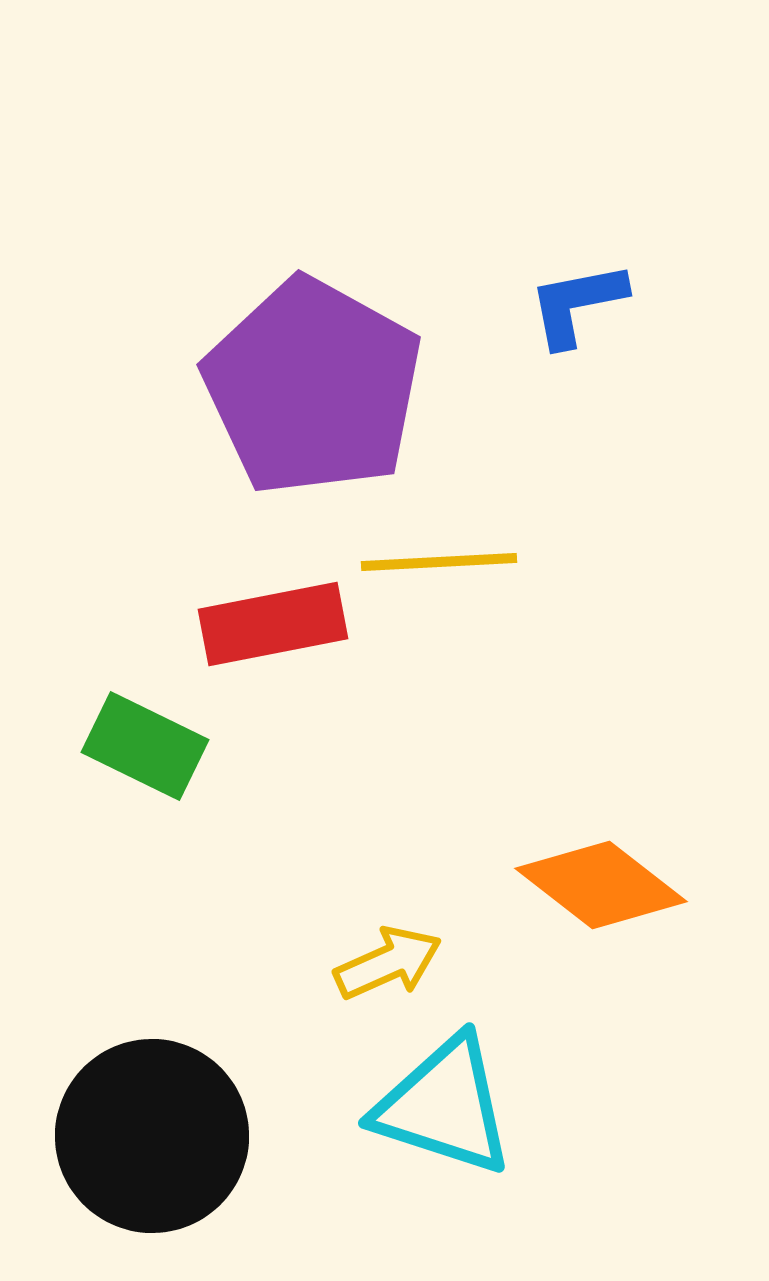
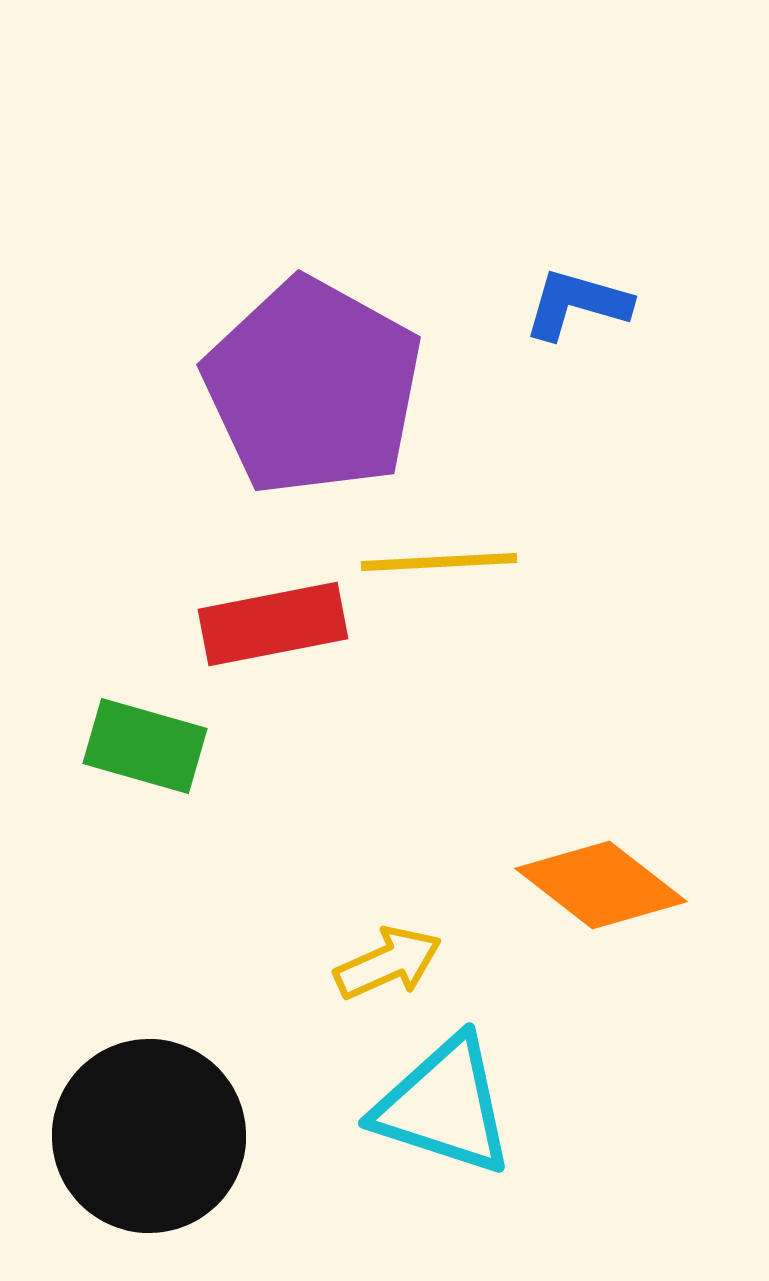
blue L-shape: rotated 27 degrees clockwise
green rectangle: rotated 10 degrees counterclockwise
black circle: moved 3 px left
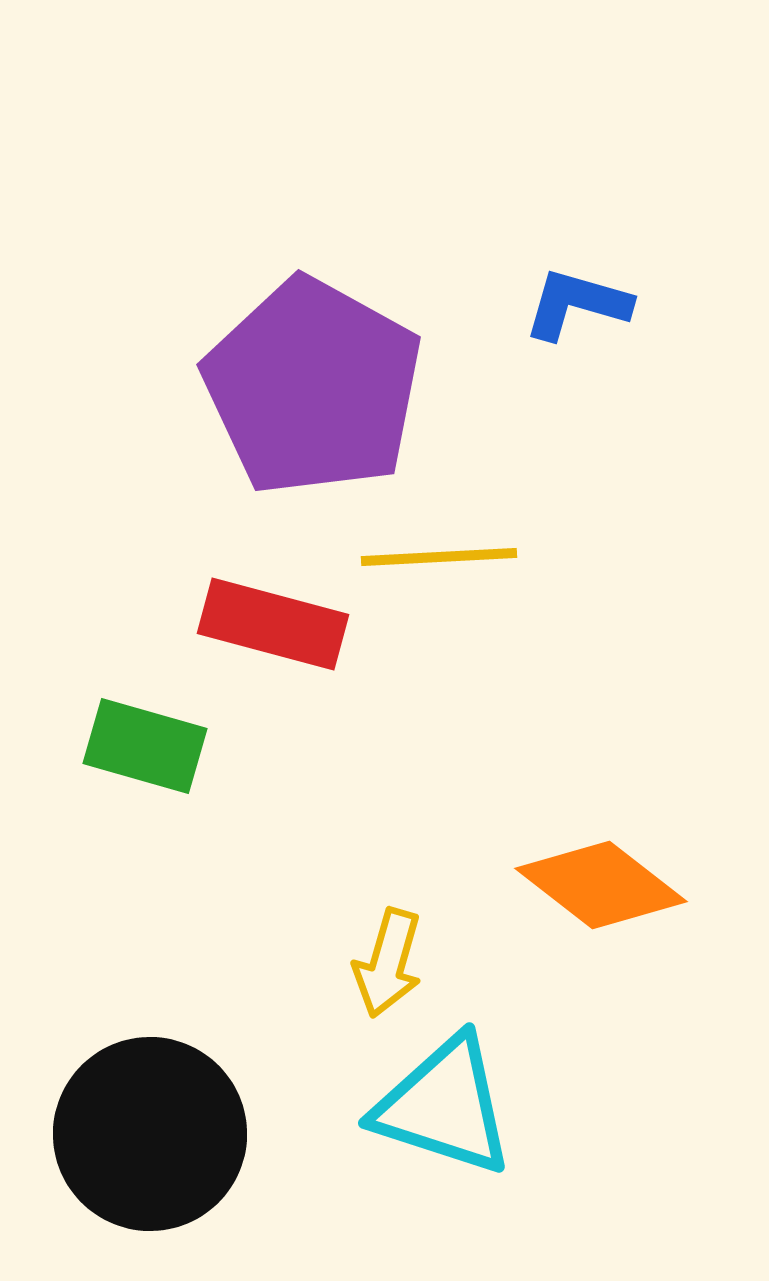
yellow line: moved 5 px up
red rectangle: rotated 26 degrees clockwise
yellow arrow: rotated 130 degrees clockwise
black circle: moved 1 px right, 2 px up
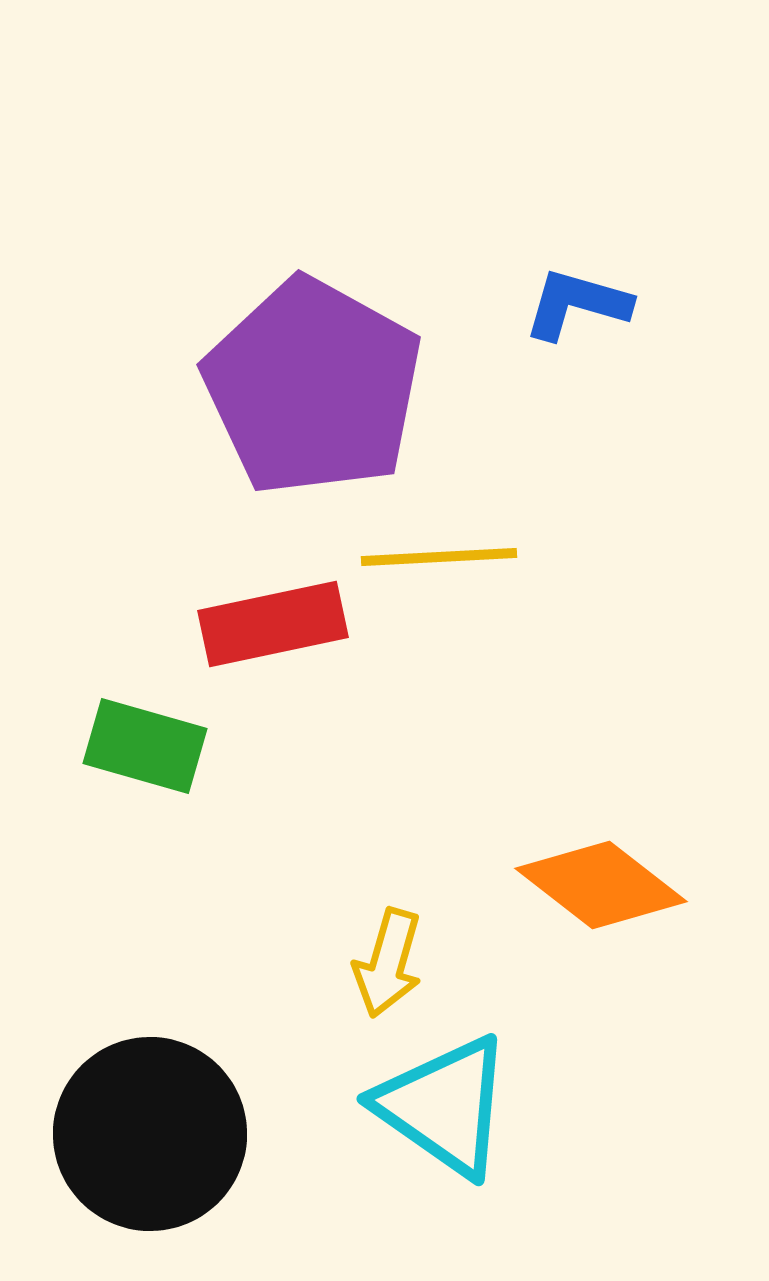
red rectangle: rotated 27 degrees counterclockwise
cyan triangle: rotated 17 degrees clockwise
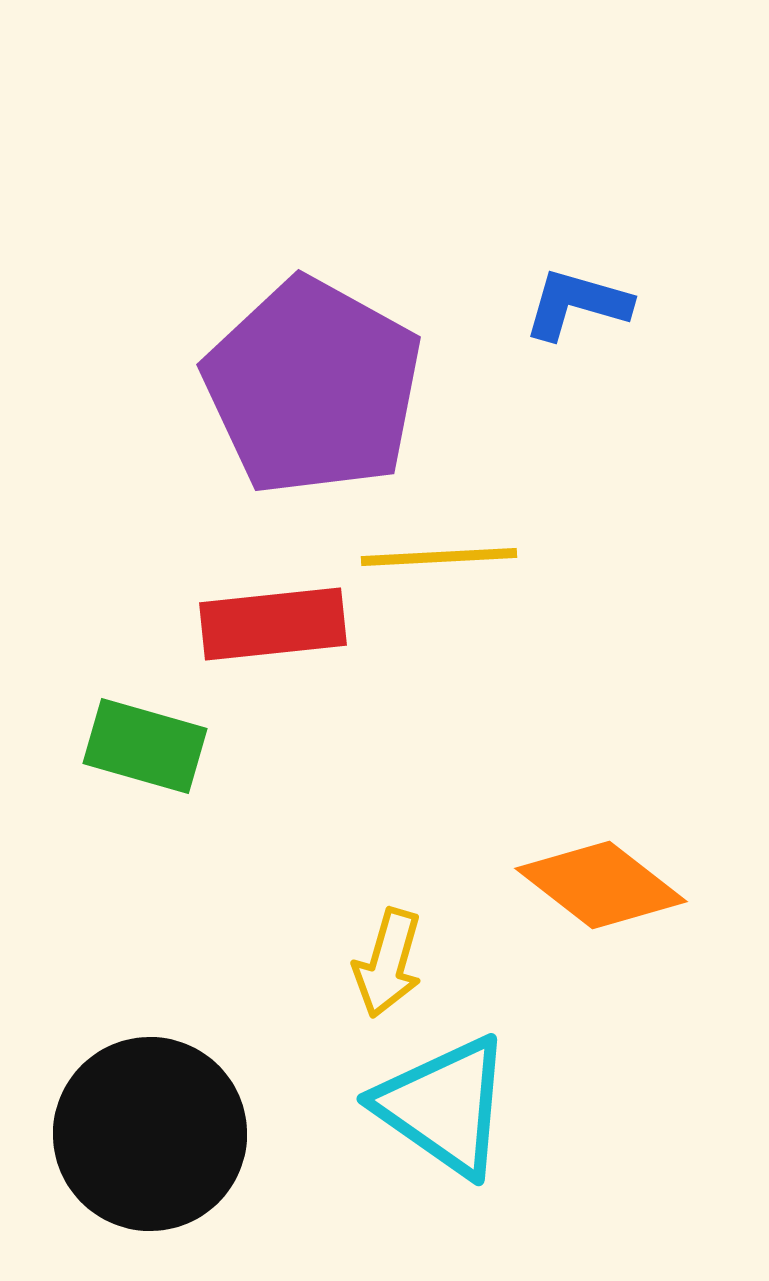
red rectangle: rotated 6 degrees clockwise
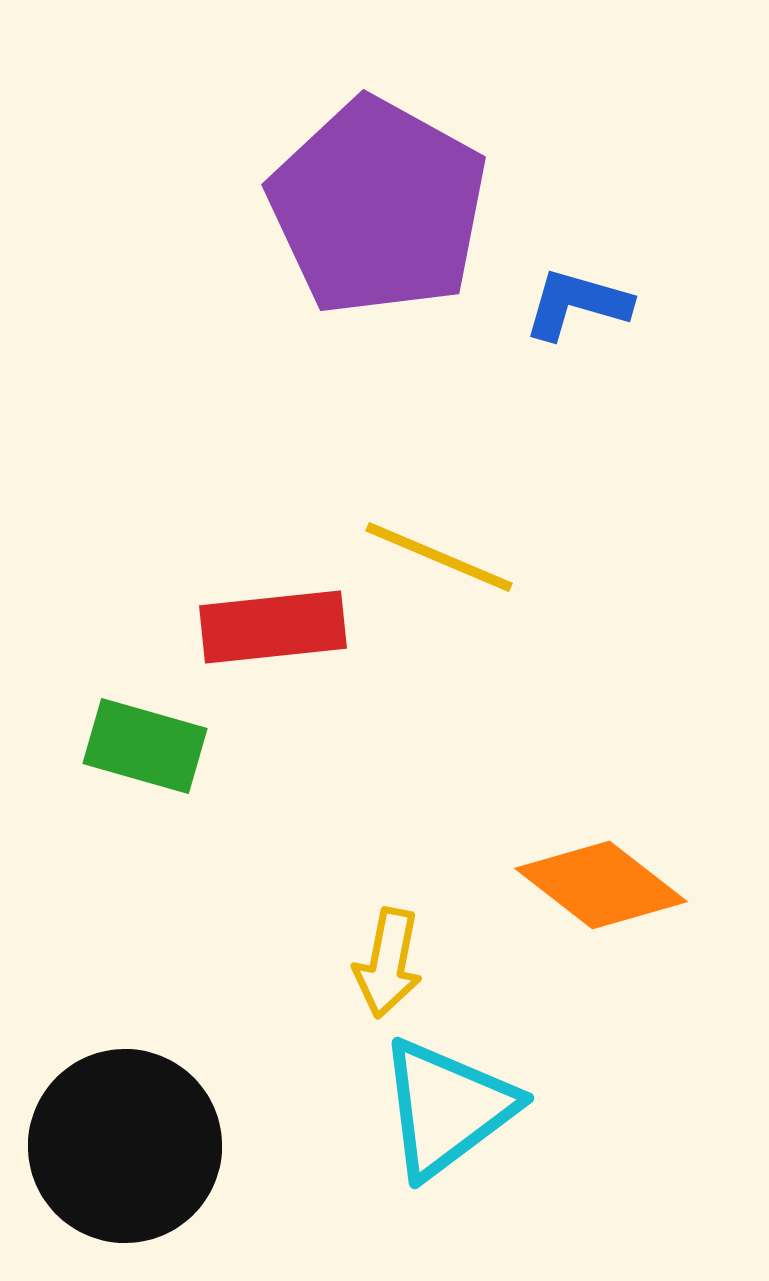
purple pentagon: moved 65 px right, 180 px up
yellow line: rotated 26 degrees clockwise
red rectangle: moved 3 px down
yellow arrow: rotated 5 degrees counterclockwise
cyan triangle: moved 3 px right, 2 px down; rotated 48 degrees clockwise
black circle: moved 25 px left, 12 px down
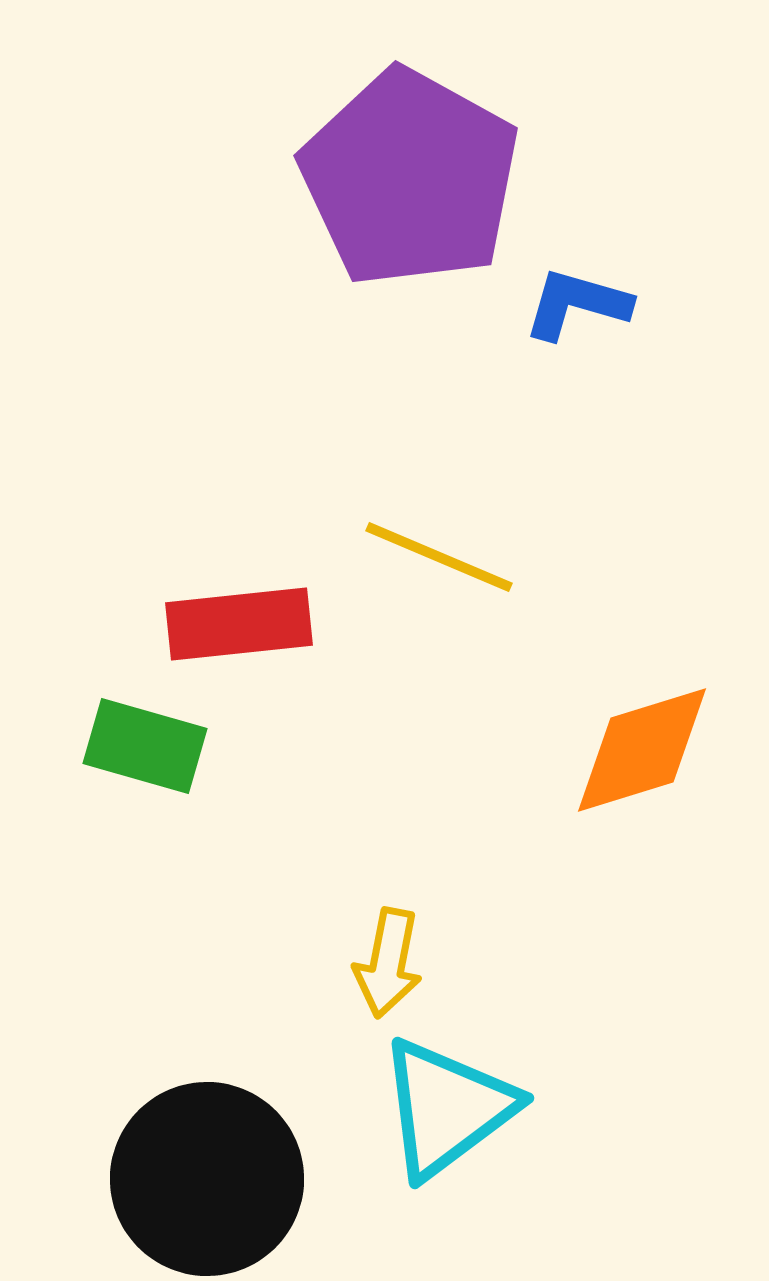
purple pentagon: moved 32 px right, 29 px up
red rectangle: moved 34 px left, 3 px up
orange diamond: moved 41 px right, 135 px up; rotated 55 degrees counterclockwise
black circle: moved 82 px right, 33 px down
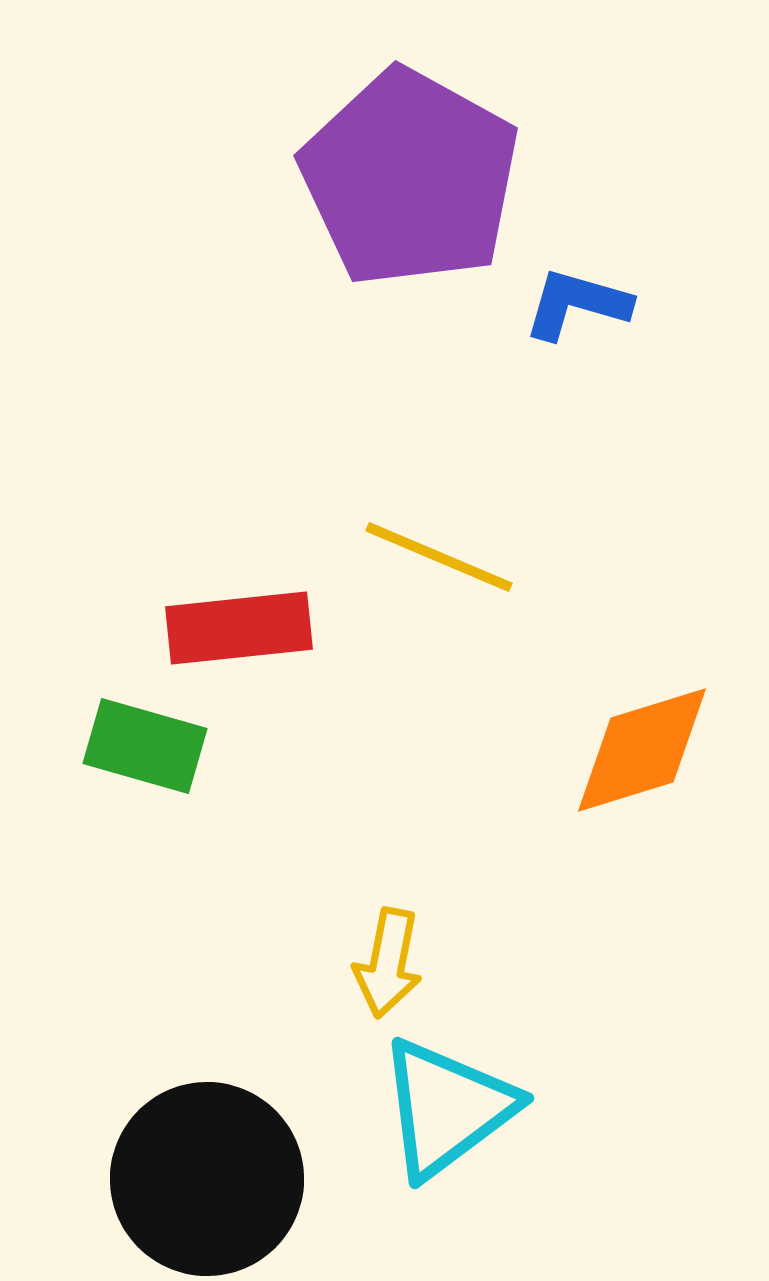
red rectangle: moved 4 px down
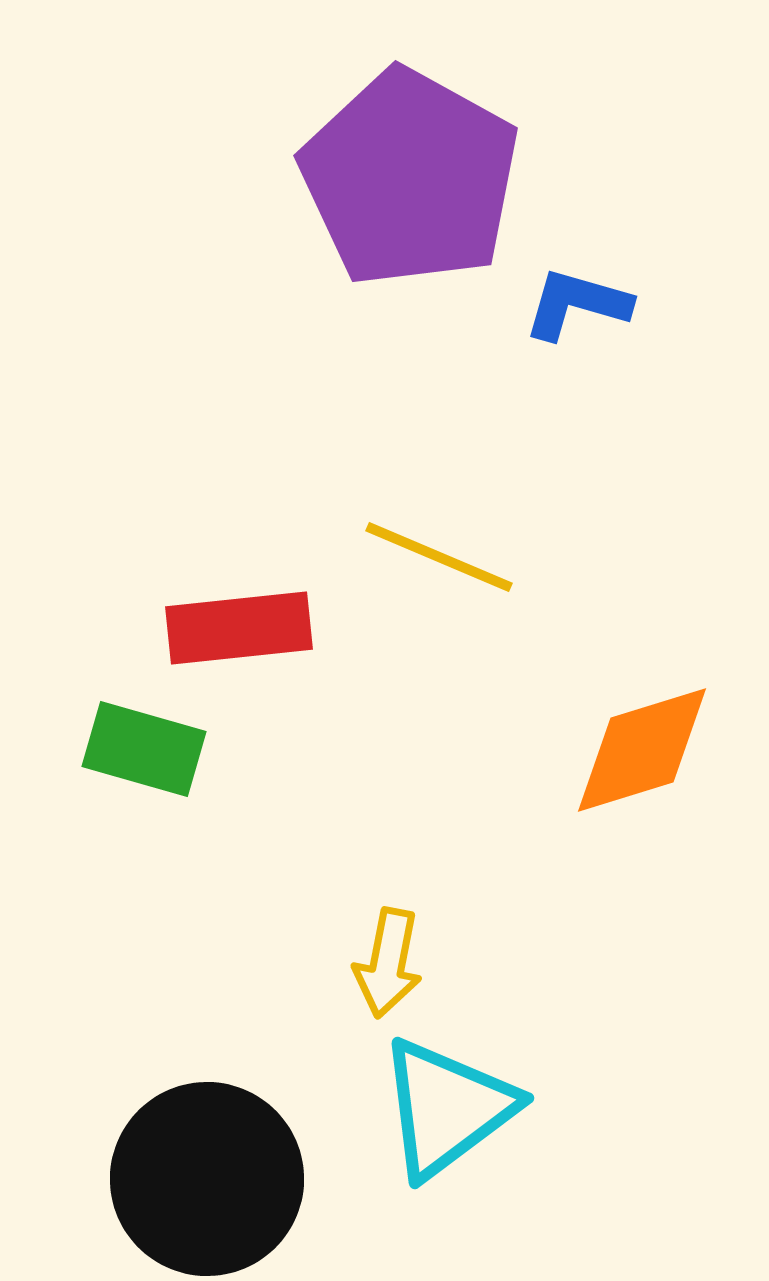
green rectangle: moved 1 px left, 3 px down
